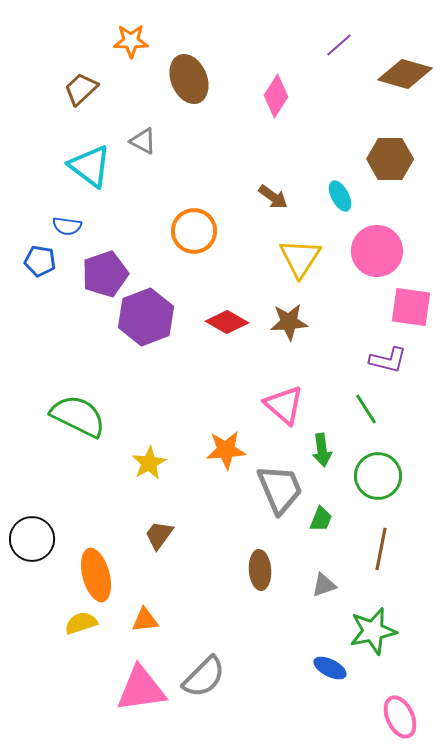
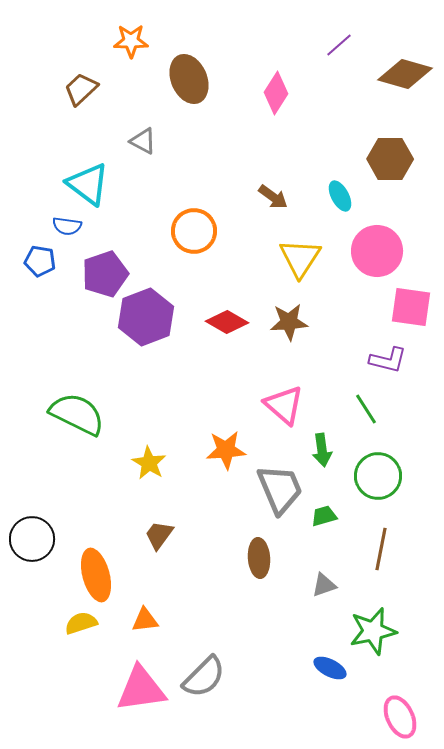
pink diamond at (276, 96): moved 3 px up
cyan triangle at (90, 166): moved 2 px left, 18 px down
green semicircle at (78, 416): moved 1 px left, 2 px up
yellow star at (149, 463): rotated 12 degrees counterclockwise
green trapezoid at (321, 519): moved 3 px right, 3 px up; rotated 128 degrees counterclockwise
brown ellipse at (260, 570): moved 1 px left, 12 px up
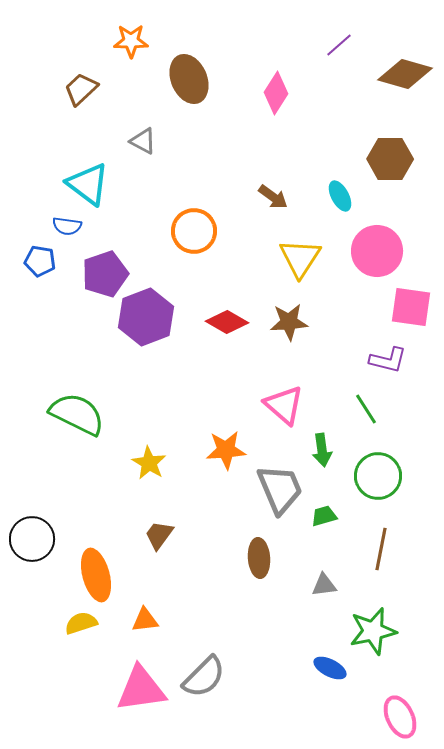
gray triangle at (324, 585): rotated 12 degrees clockwise
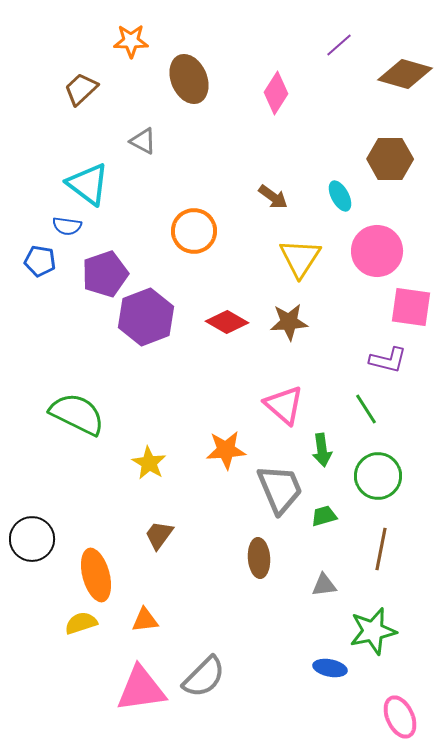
blue ellipse at (330, 668): rotated 16 degrees counterclockwise
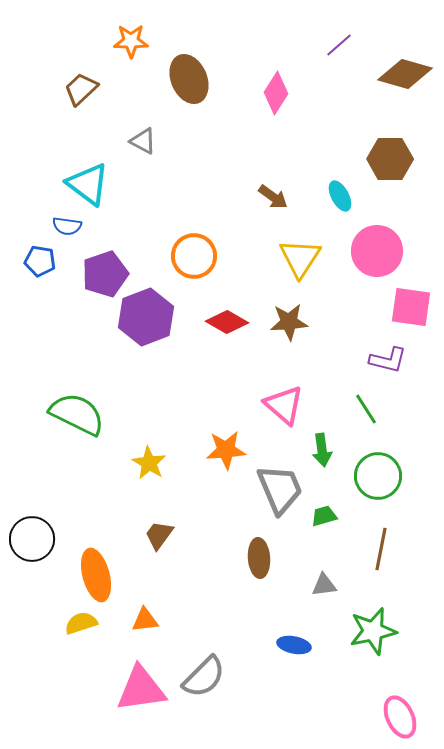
orange circle at (194, 231): moved 25 px down
blue ellipse at (330, 668): moved 36 px left, 23 px up
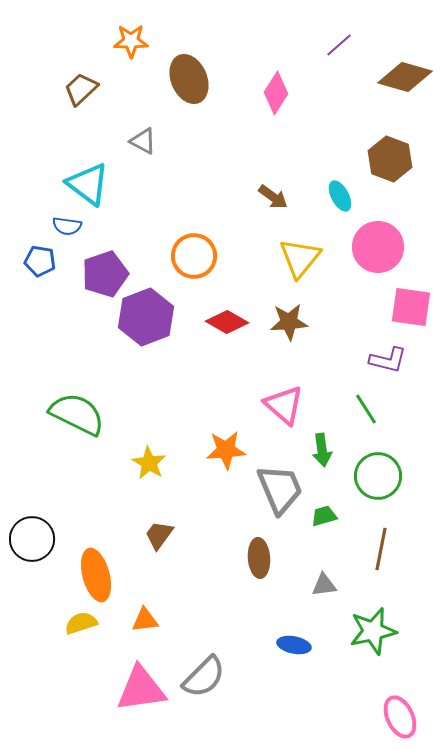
brown diamond at (405, 74): moved 3 px down
brown hexagon at (390, 159): rotated 21 degrees clockwise
pink circle at (377, 251): moved 1 px right, 4 px up
yellow triangle at (300, 258): rotated 6 degrees clockwise
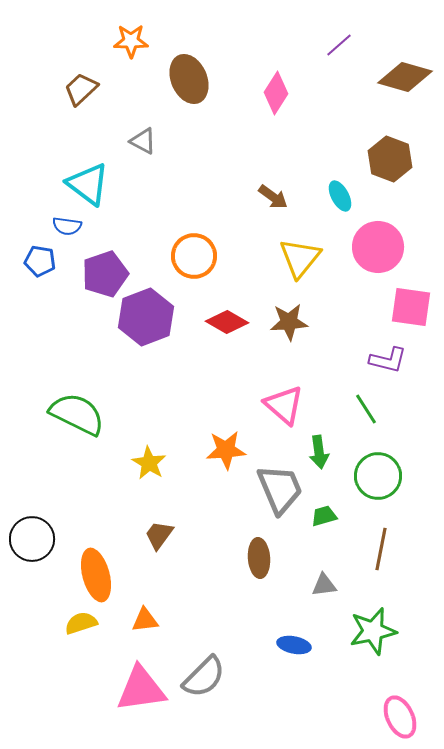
green arrow at (322, 450): moved 3 px left, 2 px down
